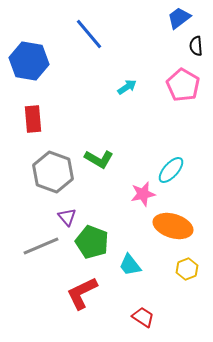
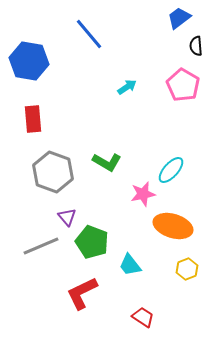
green L-shape: moved 8 px right, 3 px down
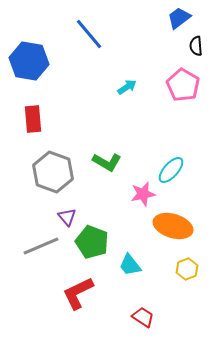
red L-shape: moved 4 px left
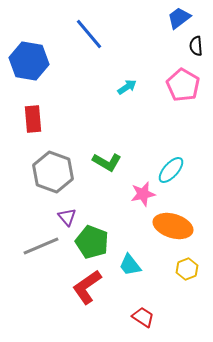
red L-shape: moved 9 px right, 6 px up; rotated 9 degrees counterclockwise
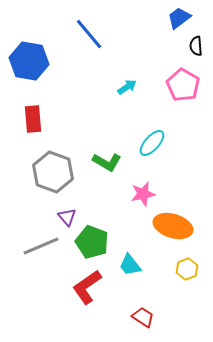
cyan ellipse: moved 19 px left, 27 px up
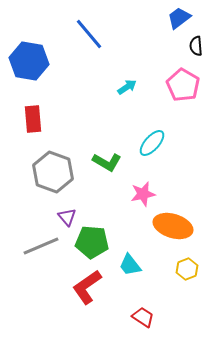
green pentagon: rotated 16 degrees counterclockwise
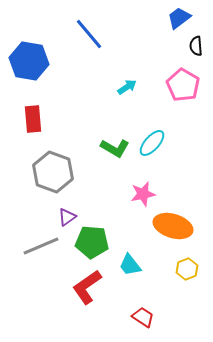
green L-shape: moved 8 px right, 14 px up
purple triangle: rotated 36 degrees clockwise
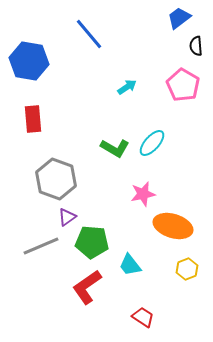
gray hexagon: moved 3 px right, 7 px down
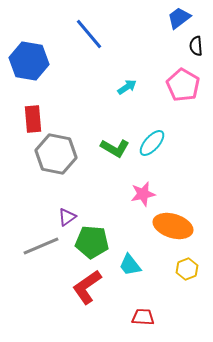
gray hexagon: moved 25 px up; rotated 9 degrees counterclockwise
red trapezoid: rotated 30 degrees counterclockwise
